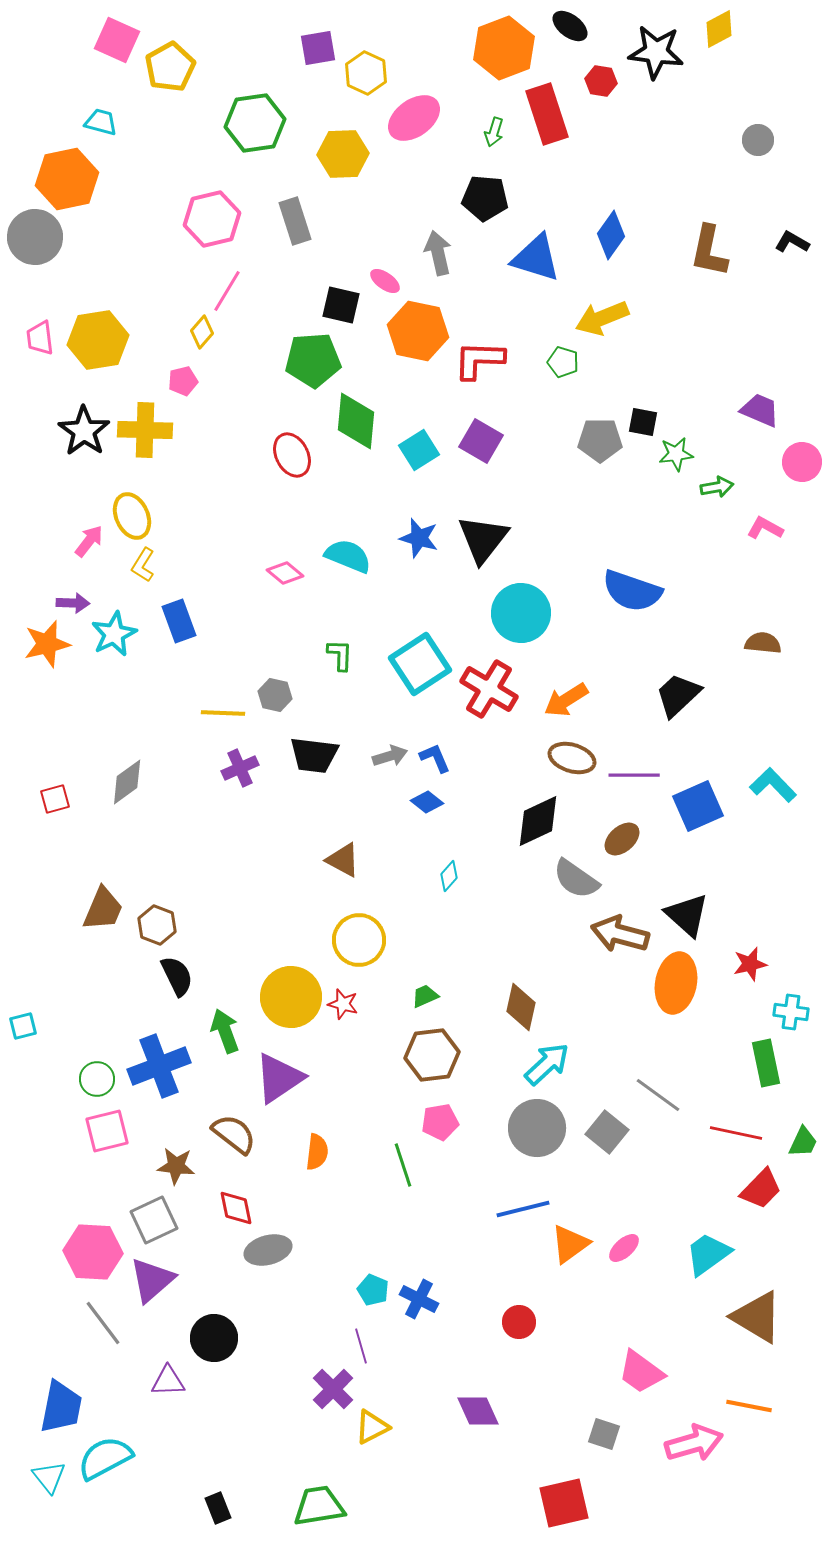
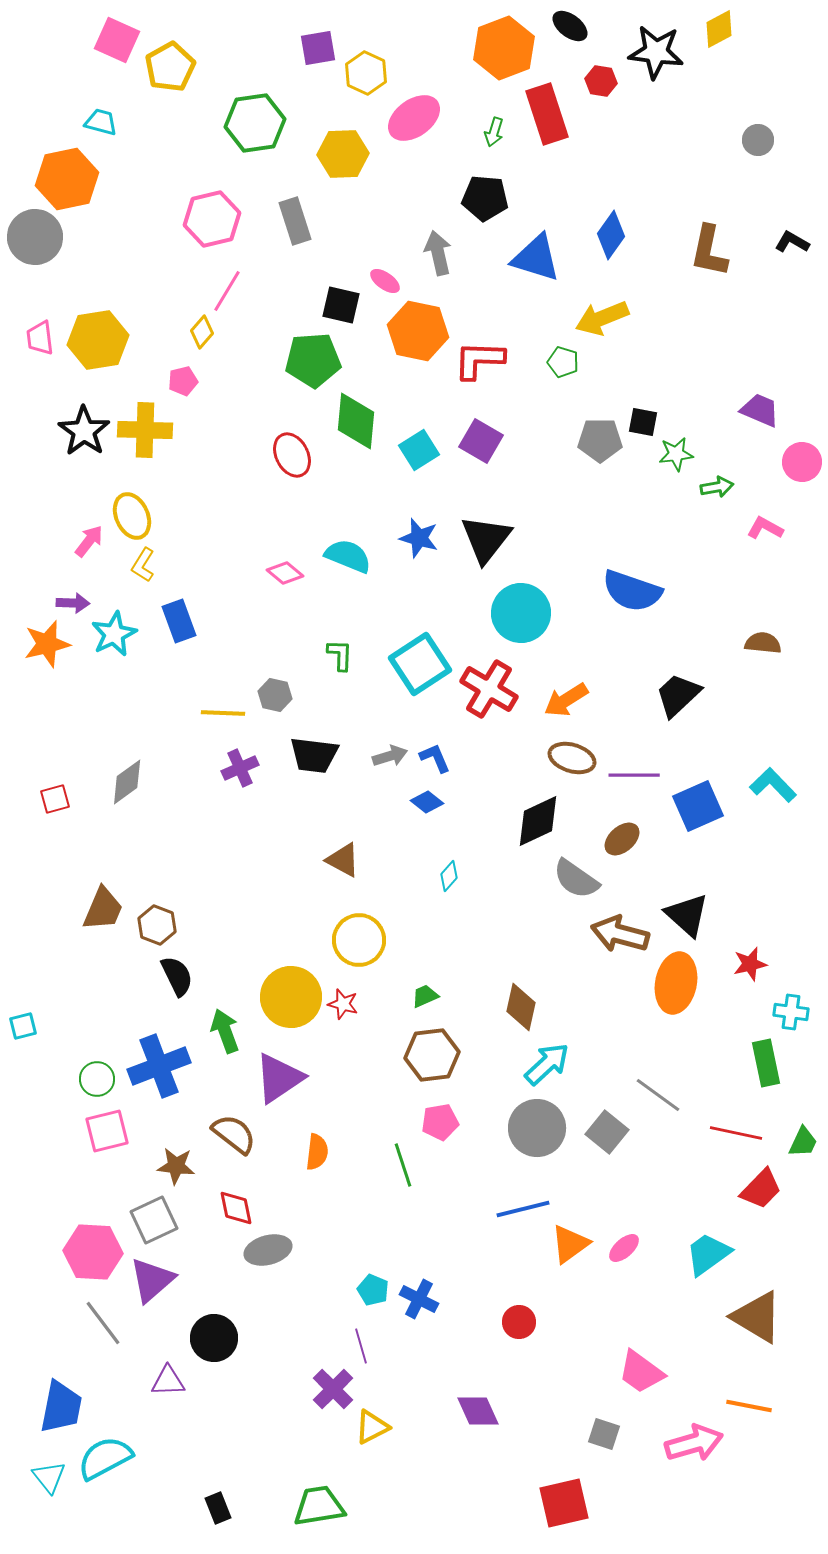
black triangle at (483, 539): moved 3 px right
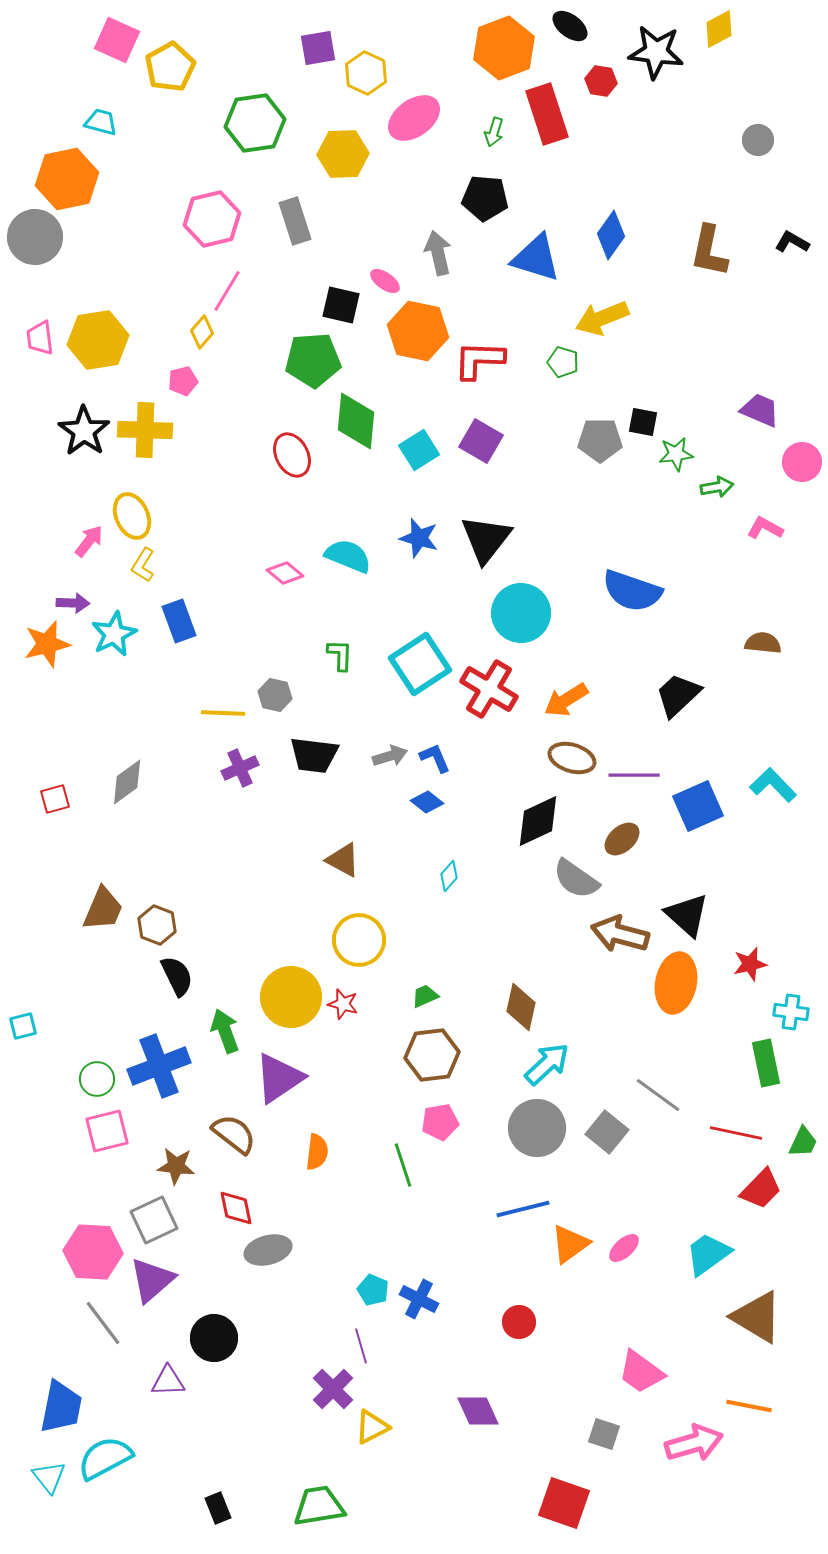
red square at (564, 1503): rotated 32 degrees clockwise
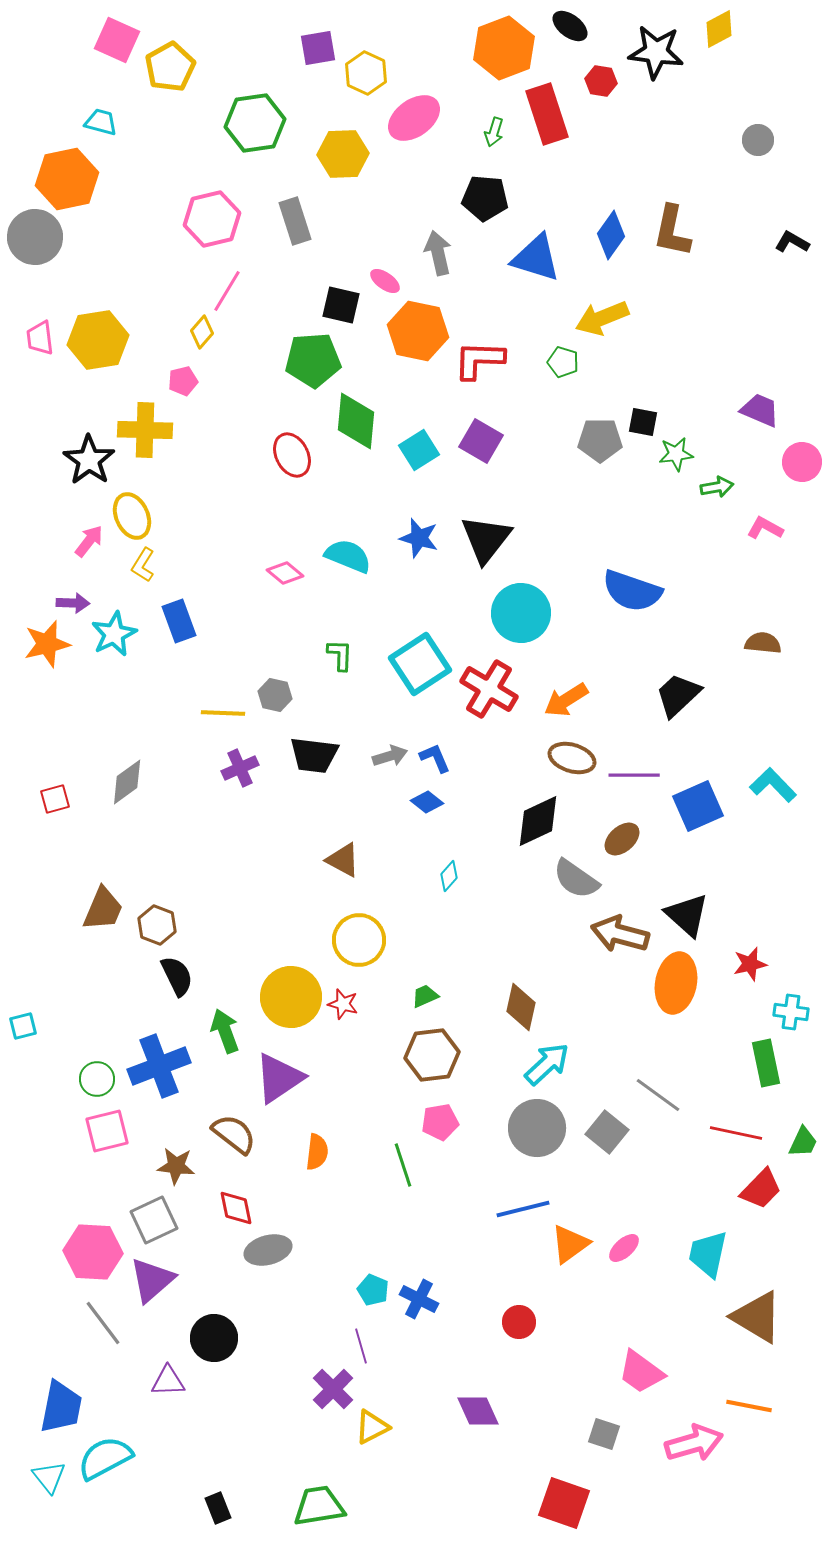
brown L-shape at (709, 251): moved 37 px left, 20 px up
black star at (84, 431): moved 5 px right, 29 px down
cyan trapezoid at (708, 1254): rotated 42 degrees counterclockwise
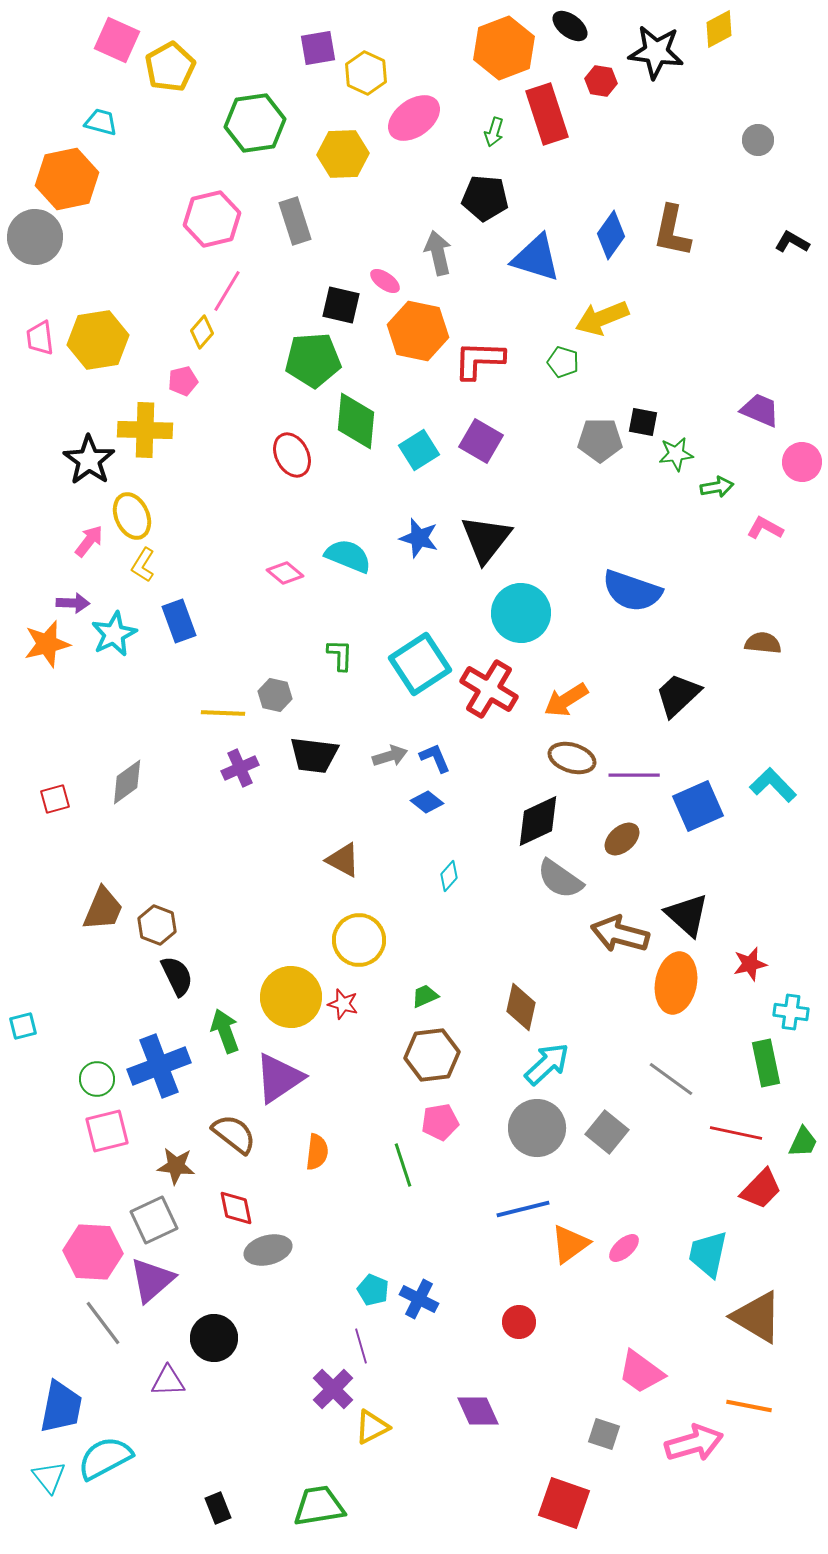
gray semicircle at (576, 879): moved 16 px left
gray line at (658, 1095): moved 13 px right, 16 px up
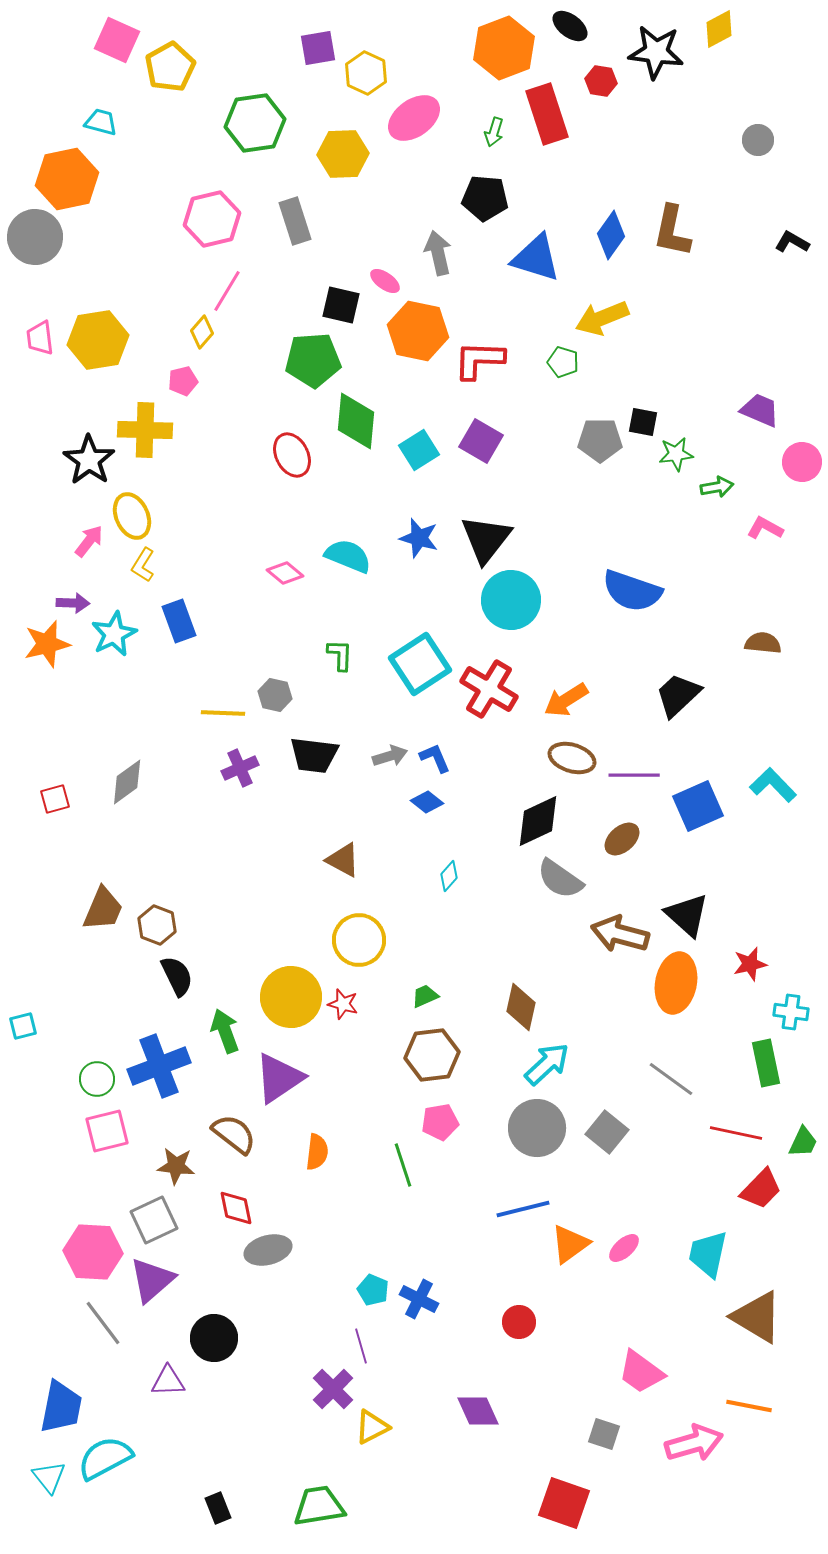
cyan circle at (521, 613): moved 10 px left, 13 px up
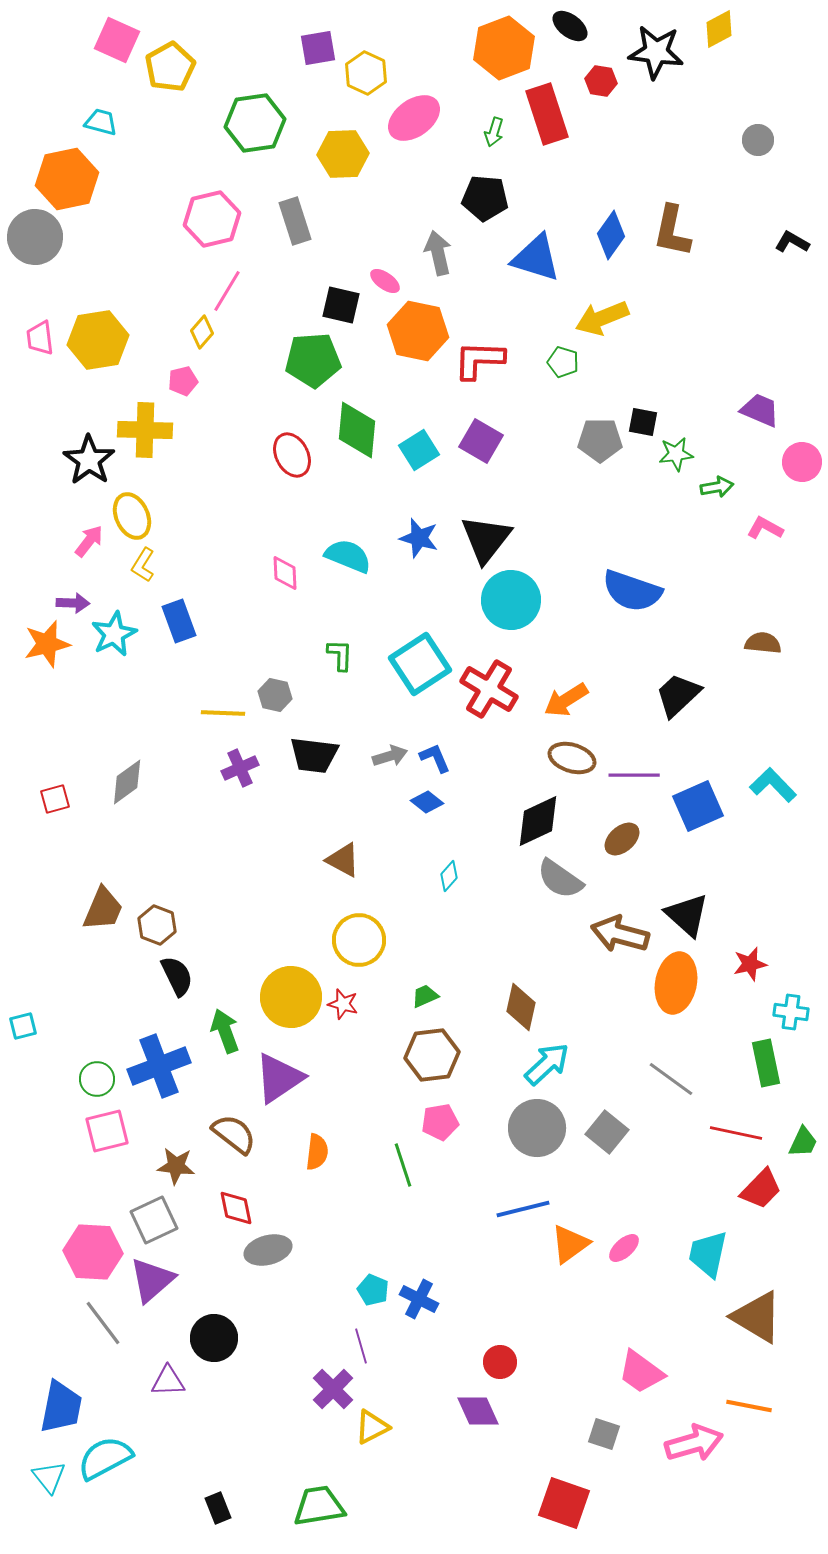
green diamond at (356, 421): moved 1 px right, 9 px down
pink diamond at (285, 573): rotated 48 degrees clockwise
red circle at (519, 1322): moved 19 px left, 40 px down
